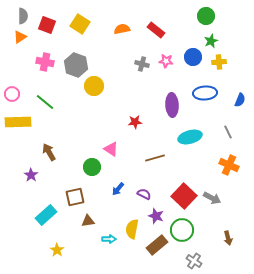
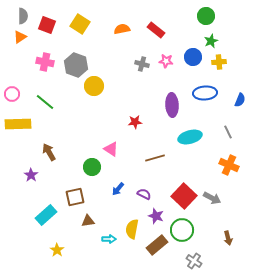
yellow rectangle at (18, 122): moved 2 px down
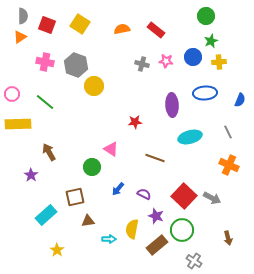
brown line at (155, 158): rotated 36 degrees clockwise
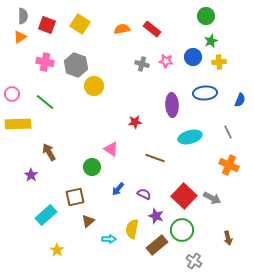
red rectangle at (156, 30): moved 4 px left, 1 px up
brown triangle at (88, 221): rotated 32 degrees counterclockwise
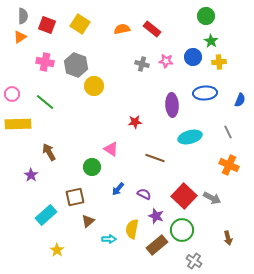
green star at (211, 41): rotated 16 degrees counterclockwise
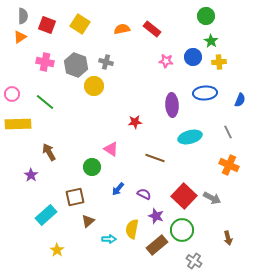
gray cross at (142, 64): moved 36 px left, 2 px up
